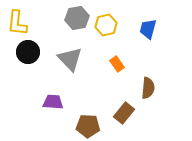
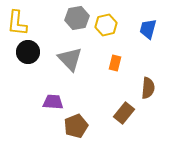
orange rectangle: moved 2 px left, 1 px up; rotated 49 degrees clockwise
brown pentagon: moved 12 px left; rotated 25 degrees counterclockwise
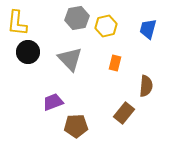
yellow hexagon: moved 1 px down
brown semicircle: moved 2 px left, 2 px up
purple trapezoid: rotated 25 degrees counterclockwise
brown pentagon: rotated 20 degrees clockwise
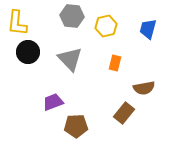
gray hexagon: moved 5 px left, 2 px up; rotated 15 degrees clockwise
brown semicircle: moved 2 px left, 2 px down; rotated 75 degrees clockwise
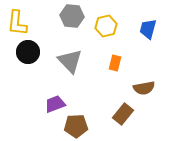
gray triangle: moved 2 px down
purple trapezoid: moved 2 px right, 2 px down
brown rectangle: moved 1 px left, 1 px down
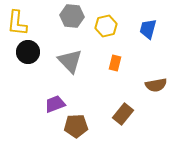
brown semicircle: moved 12 px right, 3 px up
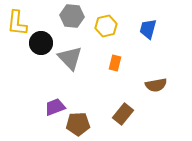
black circle: moved 13 px right, 9 px up
gray triangle: moved 3 px up
purple trapezoid: moved 3 px down
brown pentagon: moved 2 px right, 2 px up
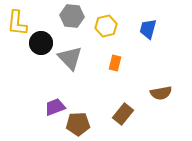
brown semicircle: moved 5 px right, 8 px down
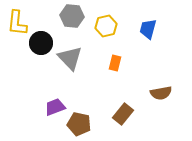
brown pentagon: moved 1 px right; rotated 15 degrees clockwise
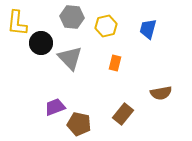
gray hexagon: moved 1 px down
